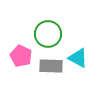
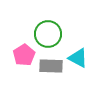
pink pentagon: moved 3 px right, 1 px up; rotated 15 degrees clockwise
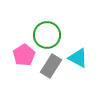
green circle: moved 1 px left, 1 px down
gray rectangle: rotated 60 degrees counterclockwise
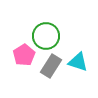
green circle: moved 1 px left, 1 px down
cyan triangle: moved 4 px down; rotated 10 degrees counterclockwise
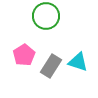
green circle: moved 20 px up
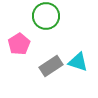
pink pentagon: moved 5 px left, 11 px up
gray rectangle: rotated 25 degrees clockwise
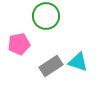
pink pentagon: rotated 20 degrees clockwise
